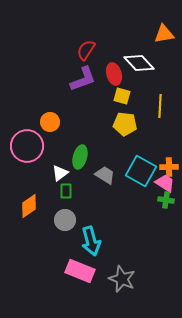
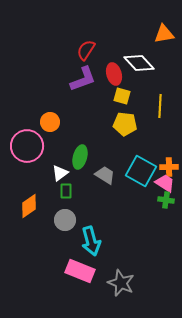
gray star: moved 1 px left, 4 px down
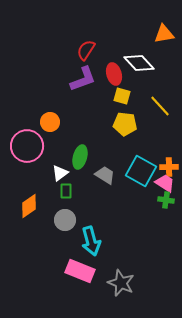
yellow line: rotated 45 degrees counterclockwise
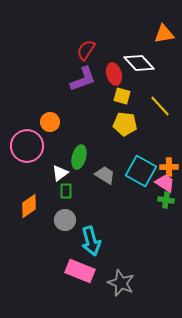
green ellipse: moved 1 px left
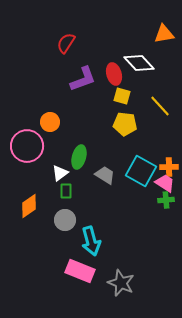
red semicircle: moved 20 px left, 7 px up
green cross: rotated 14 degrees counterclockwise
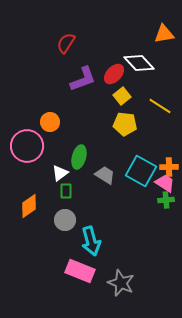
red ellipse: rotated 60 degrees clockwise
yellow square: rotated 36 degrees clockwise
yellow line: rotated 15 degrees counterclockwise
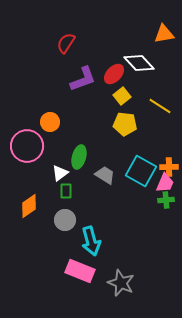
pink trapezoid: rotated 80 degrees clockwise
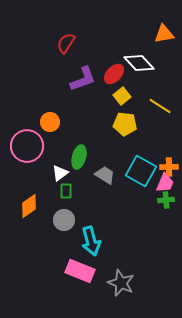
gray circle: moved 1 px left
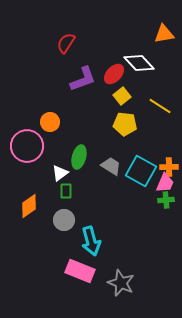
gray trapezoid: moved 6 px right, 9 px up
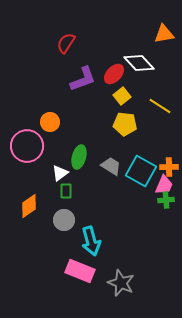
pink trapezoid: moved 1 px left, 2 px down
